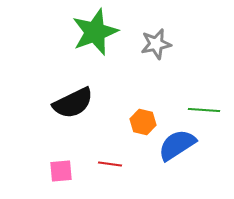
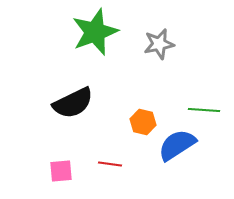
gray star: moved 3 px right
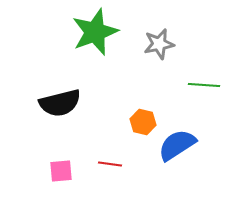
black semicircle: moved 13 px left; rotated 12 degrees clockwise
green line: moved 25 px up
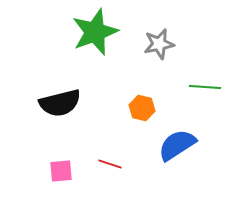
green line: moved 1 px right, 2 px down
orange hexagon: moved 1 px left, 14 px up
red line: rotated 10 degrees clockwise
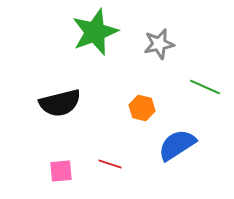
green line: rotated 20 degrees clockwise
